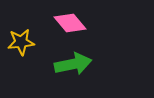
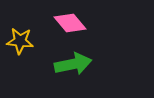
yellow star: moved 1 px left, 1 px up; rotated 12 degrees clockwise
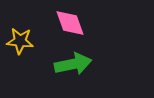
pink diamond: rotated 20 degrees clockwise
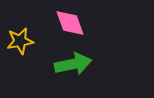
yellow star: rotated 16 degrees counterclockwise
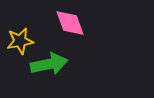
green arrow: moved 24 px left
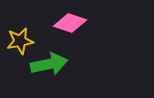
pink diamond: rotated 52 degrees counterclockwise
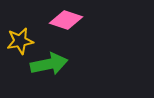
pink diamond: moved 4 px left, 3 px up
